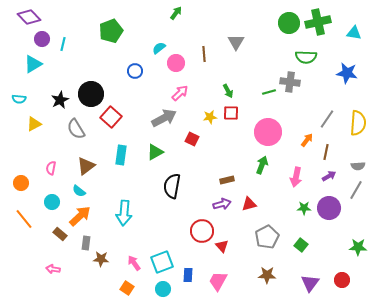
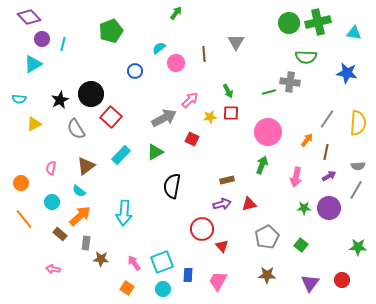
pink arrow at (180, 93): moved 10 px right, 7 px down
cyan rectangle at (121, 155): rotated 36 degrees clockwise
red circle at (202, 231): moved 2 px up
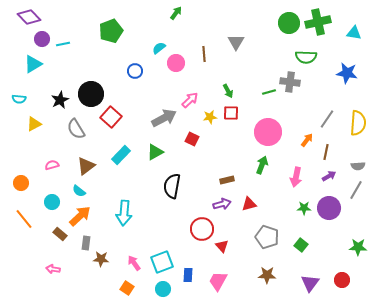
cyan line at (63, 44): rotated 64 degrees clockwise
pink semicircle at (51, 168): moved 1 px right, 3 px up; rotated 64 degrees clockwise
gray pentagon at (267, 237): rotated 25 degrees counterclockwise
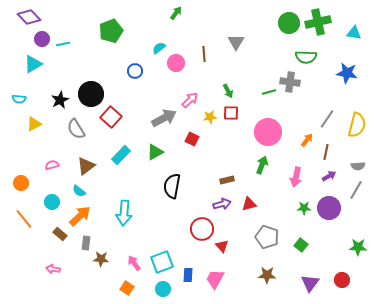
yellow semicircle at (358, 123): moved 1 px left, 2 px down; rotated 10 degrees clockwise
pink trapezoid at (218, 281): moved 3 px left, 2 px up
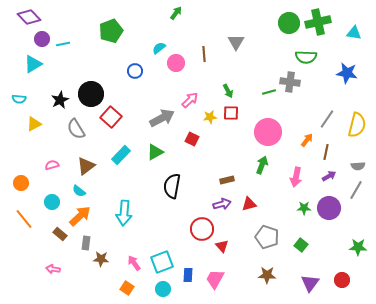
gray arrow at (164, 118): moved 2 px left
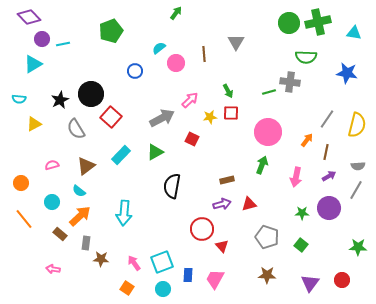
green star at (304, 208): moved 2 px left, 5 px down
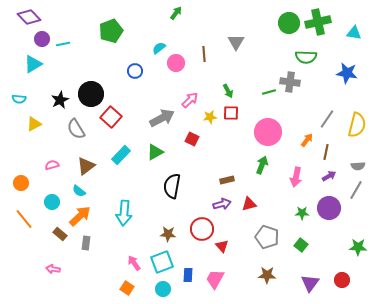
brown star at (101, 259): moved 67 px right, 25 px up
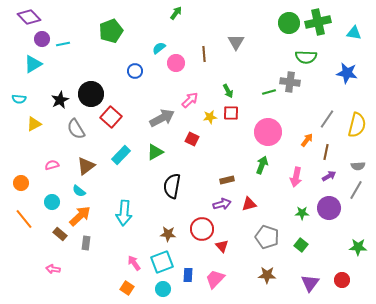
pink trapezoid at (215, 279): rotated 15 degrees clockwise
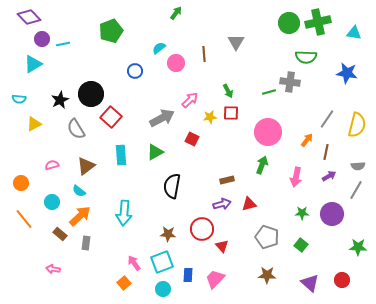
cyan rectangle at (121, 155): rotated 48 degrees counterclockwise
purple circle at (329, 208): moved 3 px right, 6 px down
purple triangle at (310, 283): rotated 24 degrees counterclockwise
orange square at (127, 288): moved 3 px left, 5 px up; rotated 16 degrees clockwise
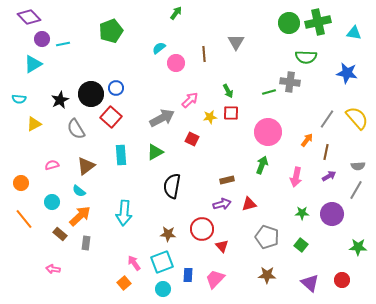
blue circle at (135, 71): moved 19 px left, 17 px down
yellow semicircle at (357, 125): moved 7 px up; rotated 55 degrees counterclockwise
